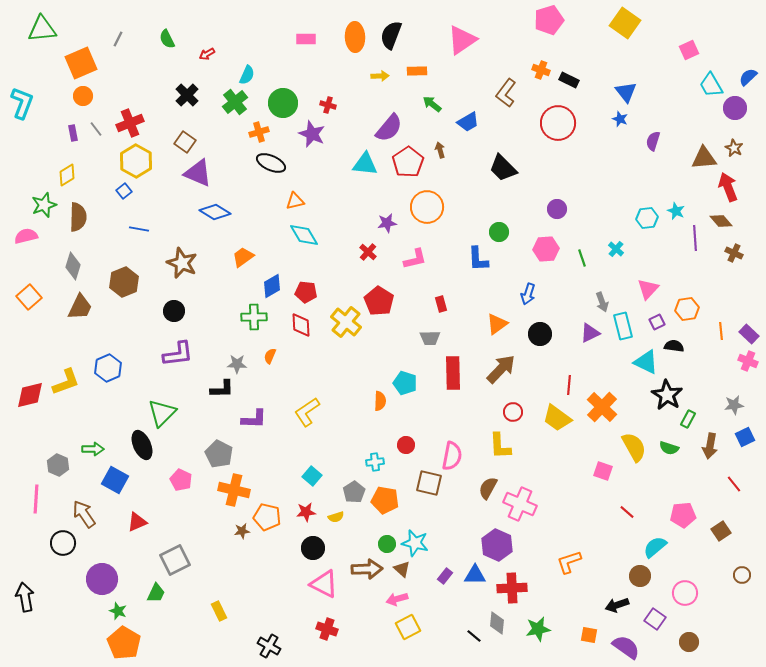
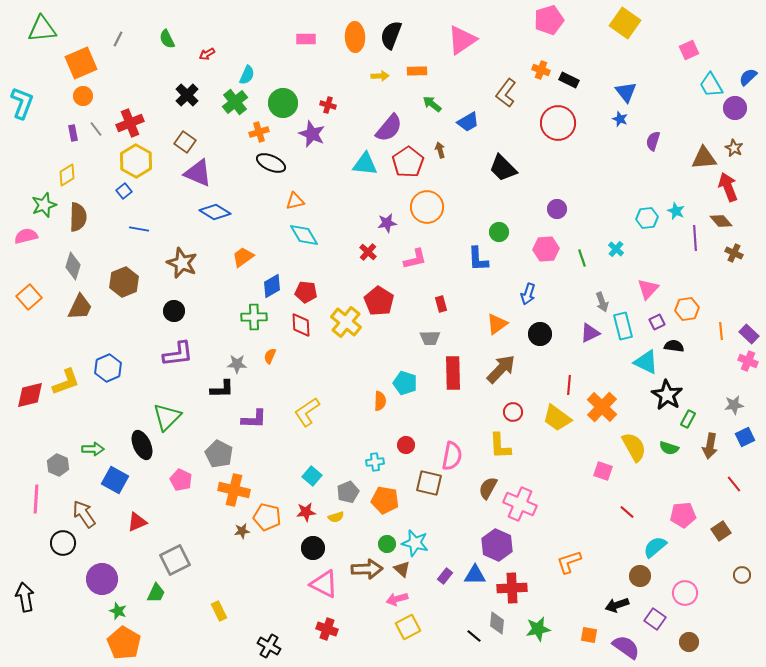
green triangle at (162, 413): moved 5 px right, 4 px down
gray pentagon at (354, 492): moved 6 px left; rotated 10 degrees clockwise
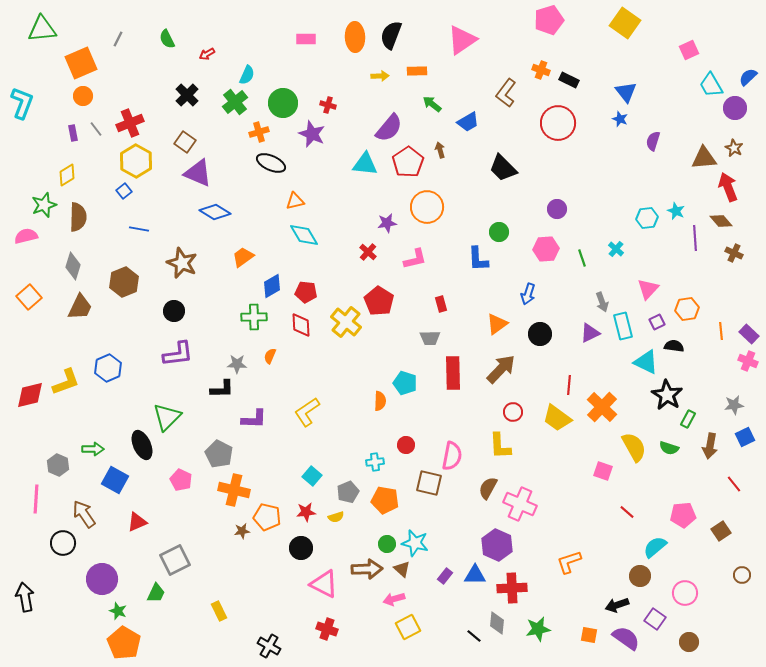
black circle at (313, 548): moved 12 px left
pink arrow at (397, 599): moved 3 px left
purple semicircle at (626, 647): moved 9 px up
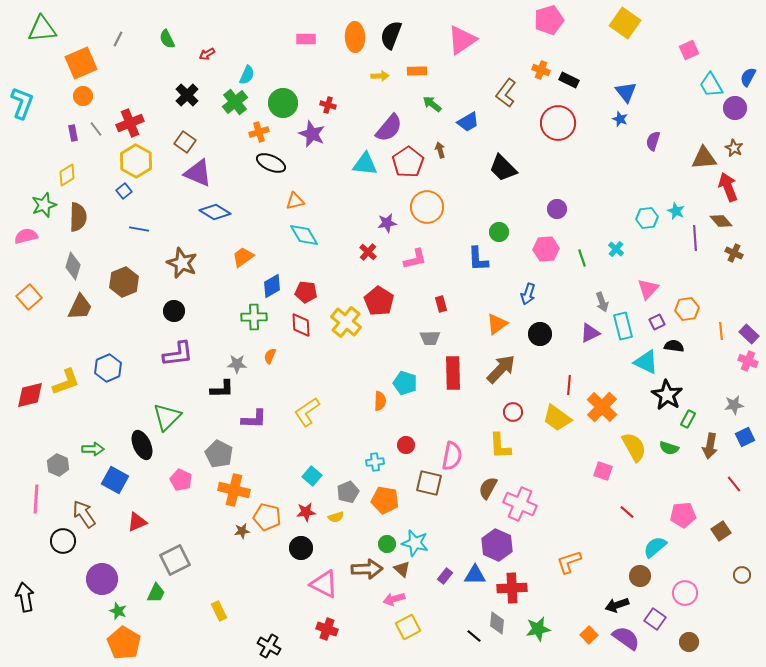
blue semicircle at (748, 77): rotated 18 degrees counterclockwise
black circle at (63, 543): moved 2 px up
orange square at (589, 635): rotated 36 degrees clockwise
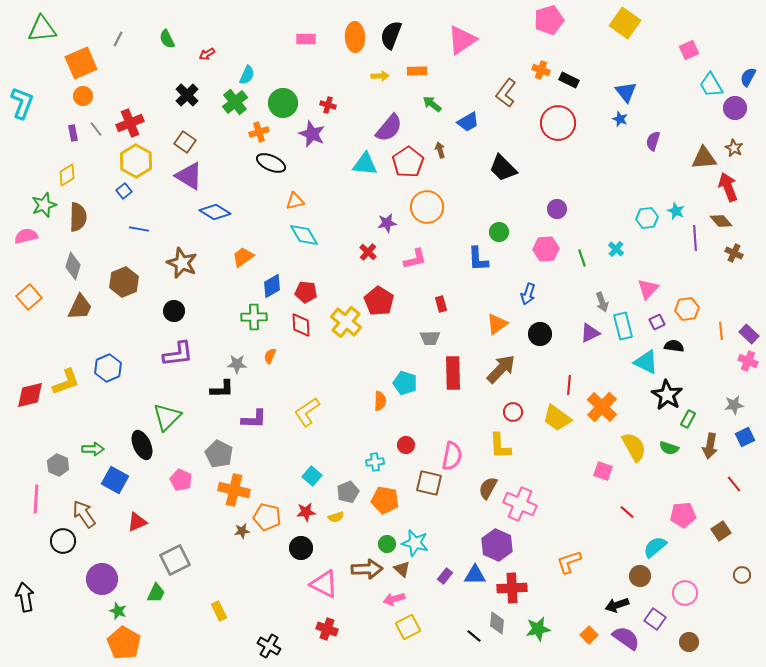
purple triangle at (198, 173): moved 9 px left, 3 px down; rotated 8 degrees clockwise
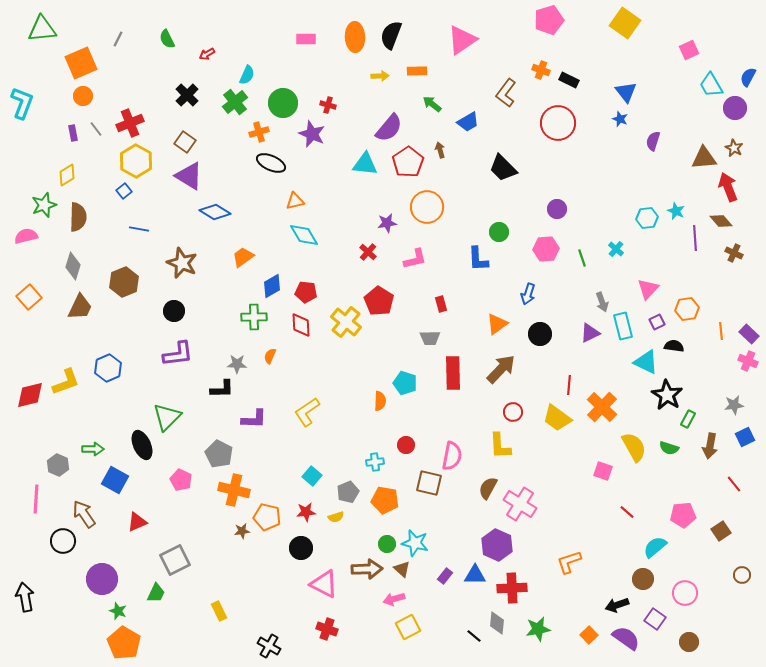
pink cross at (520, 504): rotated 8 degrees clockwise
brown circle at (640, 576): moved 3 px right, 3 px down
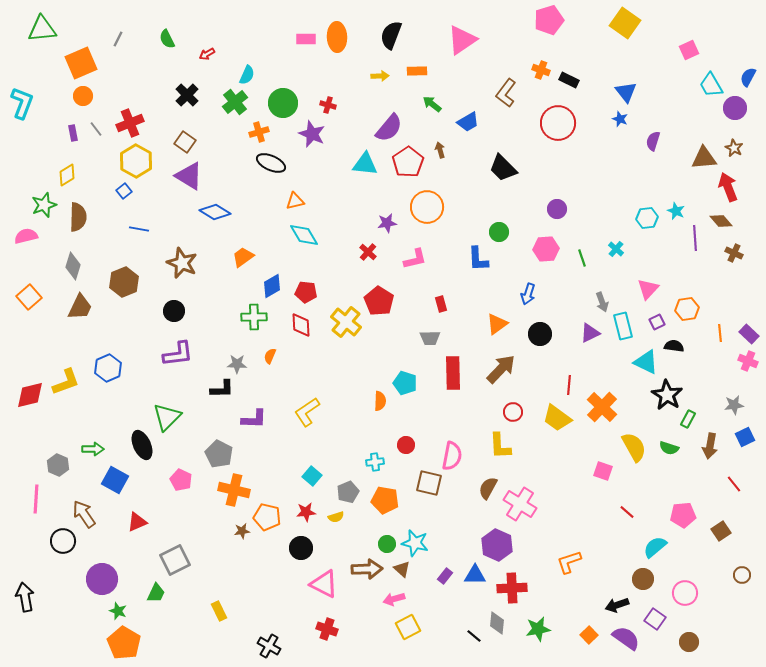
orange ellipse at (355, 37): moved 18 px left
orange line at (721, 331): moved 1 px left, 2 px down
